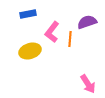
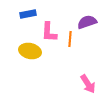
pink L-shape: moved 3 px left; rotated 35 degrees counterclockwise
yellow ellipse: rotated 30 degrees clockwise
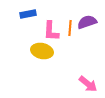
pink L-shape: moved 2 px right, 1 px up
orange line: moved 11 px up
yellow ellipse: moved 12 px right
pink arrow: rotated 18 degrees counterclockwise
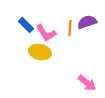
blue rectangle: moved 2 px left, 11 px down; rotated 56 degrees clockwise
pink L-shape: moved 5 px left, 2 px down; rotated 35 degrees counterclockwise
yellow ellipse: moved 2 px left, 1 px down
pink arrow: moved 1 px left, 1 px up
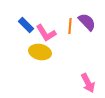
purple semicircle: rotated 66 degrees clockwise
orange line: moved 2 px up
pink arrow: moved 1 px right; rotated 24 degrees clockwise
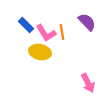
orange line: moved 8 px left, 6 px down; rotated 14 degrees counterclockwise
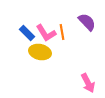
blue rectangle: moved 1 px right, 8 px down
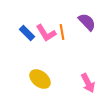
yellow ellipse: moved 27 px down; rotated 25 degrees clockwise
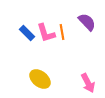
pink L-shape: rotated 15 degrees clockwise
